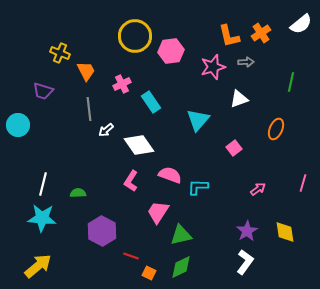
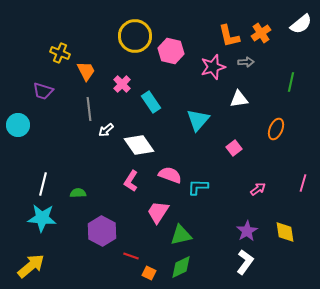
pink hexagon: rotated 20 degrees clockwise
pink cross: rotated 18 degrees counterclockwise
white triangle: rotated 12 degrees clockwise
yellow arrow: moved 7 px left
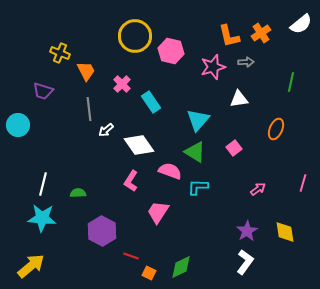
pink semicircle: moved 4 px up
green triangle: moved 14 px right, 83 px up; rotated 45 degrees clockwise
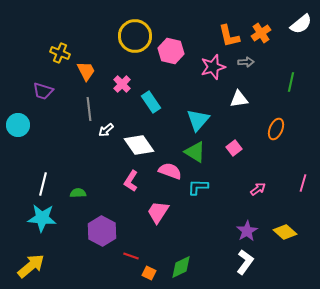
yellow diamond: rotated 40 degrees counterclockwise
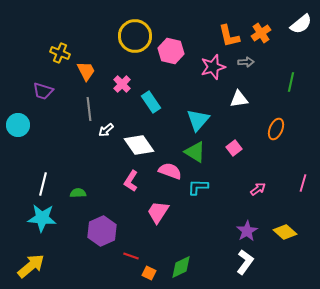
purple hexagon: rotated 8 degrees clockwise
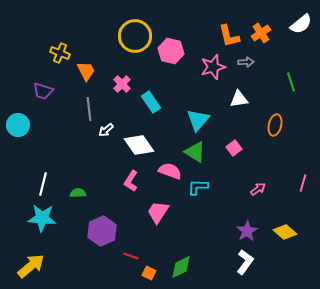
green line: rotated 30 degrees counterclockwise
orange ellipse: moved 1 px left, 4 px up; rotated 10 degrees counterclockwise
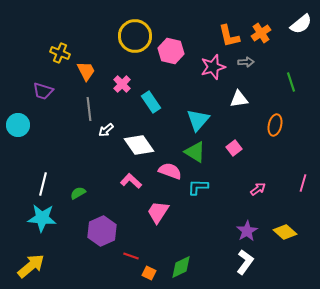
pink L-shape: rotated 100 degrees clockwise
green semicircle: rotated 28 degrees counterclockwise
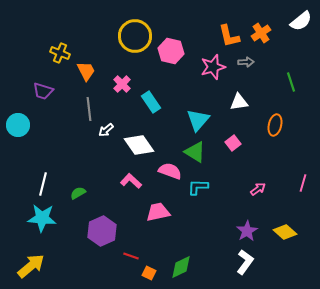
white semicircle: moved 3 px up
white triangle: moved 3 px down
pink square: moved 1 px left, 5 px up
pink trapezoid: rotated 45 degrees clockwise
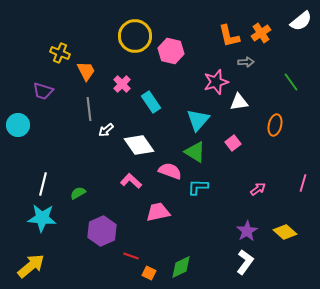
pink star: moved 3 px right, 15 px down
green line: rotated 18 degrees counterclockwise
